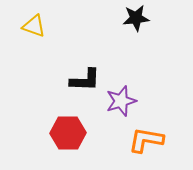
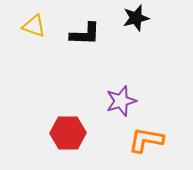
black star: rotated 8 degrees counterclockwise
black L-shape: moved 46 px up
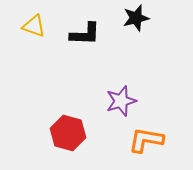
red hexagon: rotated 16 degrees clockwise
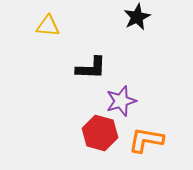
black star: moved 1 px right, 1 px up; rotated 12 degrees counterclockwise
yellow triangle: moved 14 px right; rotated 15 degrees counterclockwise
black L-shape: moved 6 px right, 34 px down
red hexagon: moved 32 px right
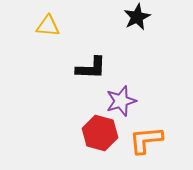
orange L-shape: rotated 15 degrees counterclockwise
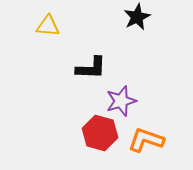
orange L-shape: rotated 24 degrees clockwise
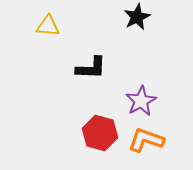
purple star: moved 20 px right; rotated 12 degrees counterclockwise
